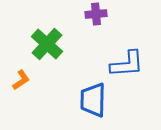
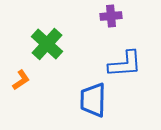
purple cross: moved 15 px right, 2 px down
blue L-shape: moved 2 px left
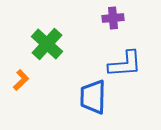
purple cross: moved 2 px right, 2 px down
orange L-shape: rotated 10 degrees counterclockwise
blue trapezoid: moved 3 px up
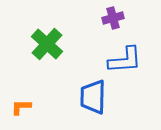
purple cross: rotated 10 degrees counterclockwise
blue L-shape: moved 4 px up
orange L-shape: moved 27 px down; rotated 135 degrees counterclockwise
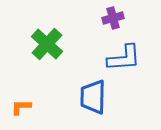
blue L-shape: moved 1 px left, 2 px up
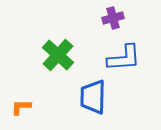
green cross: moved 11 px right, 11 px down
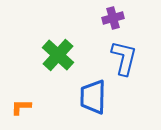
blue L-shape: rotated 72 degrees counterclockwise
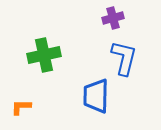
green cross: moved 14 px left; rotated 36 degrees clockwise
blue trapezoid: moved 3 px right, 1 px up
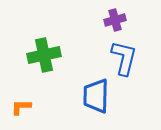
purple cross: moved 2 px right, 2 px down
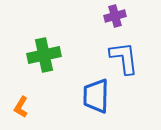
purple cross: moved 4 px up
blue L-shape: rotated 21 degrees counterclockwise
orange L-shape: rotated 60 degrees counterclockwise
